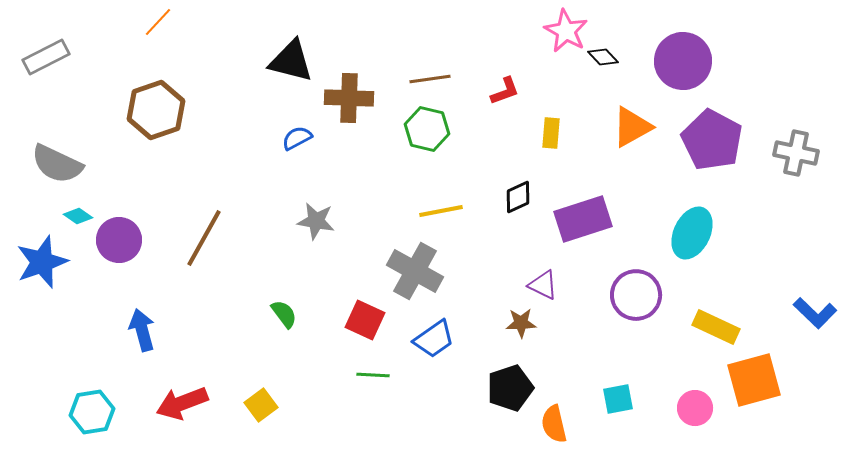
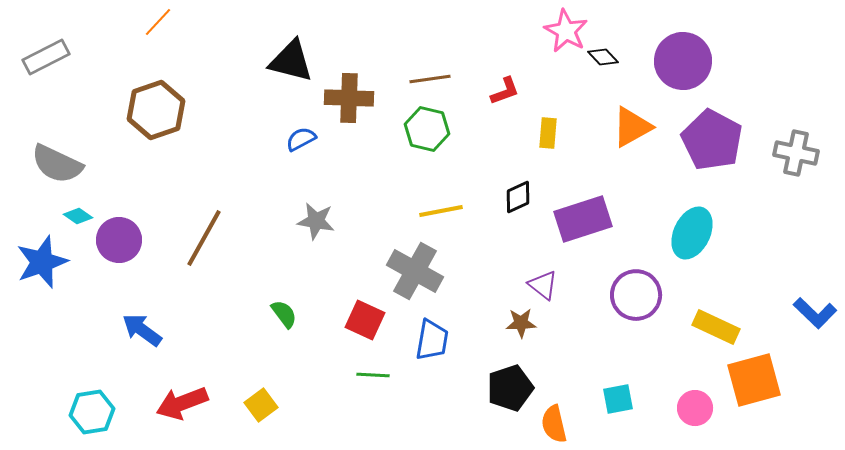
yellow rectangle at (551, 133): moved 3 px left
blue semicircle at (297, 138): moved 4 px right, 1 px down
purple triangle at (543, 285): rotated 12 degrees clockwise
blue arrow at (142, 330): rotated 39 degrees counterclockwise
blue trapezoid at (434, 339): moved 2 px left, 1 px down; rotated 45 degrees counterclockwise
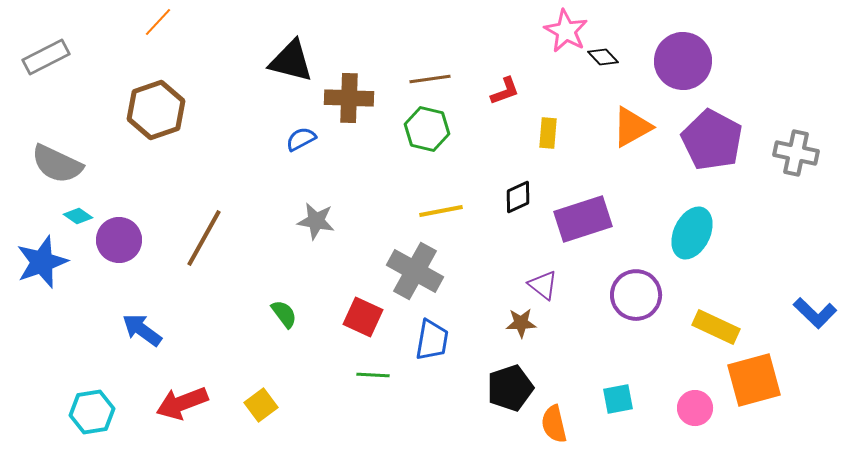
red square at (365, 320): moved 2 px left, 3 px up
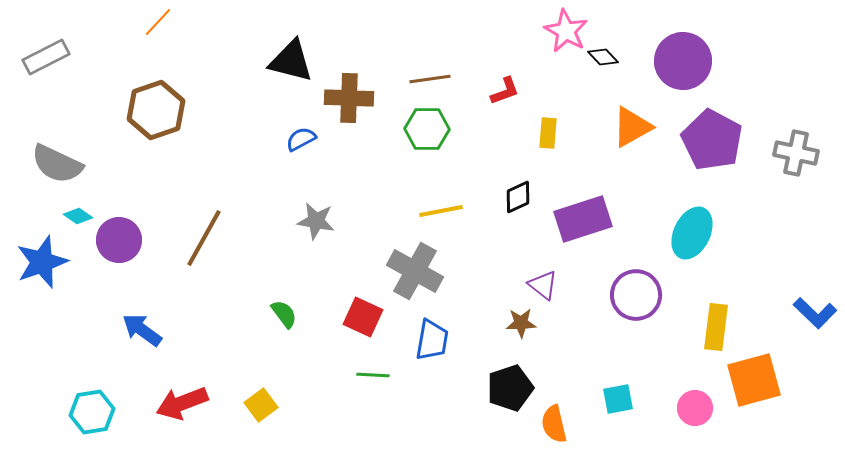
green hexagon at (427, 129): rotated 12 degrees counterclockwise
yellow rectangle at (716, 327): rotated 72 degrees clockwise
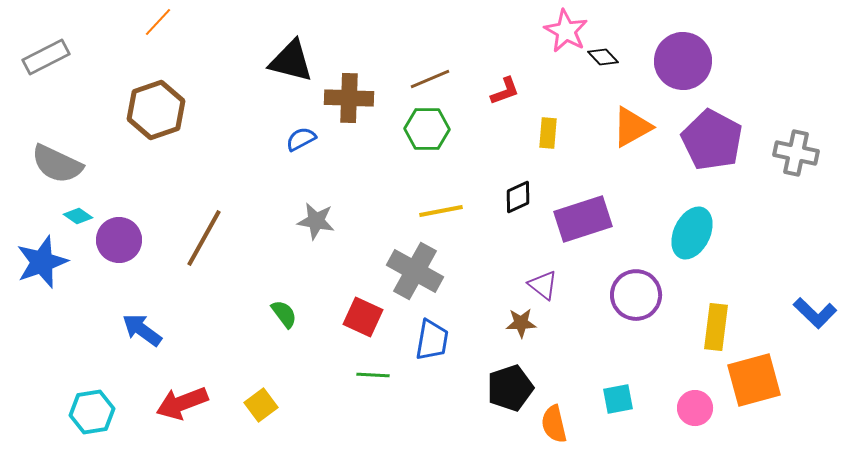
brown line at (430, 79): rotated 15 degrees counterclockwise
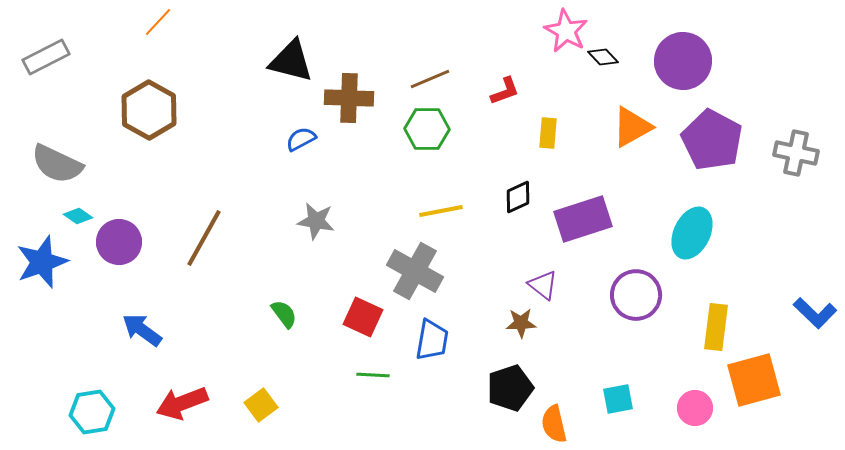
brown hexagon at (156, 110): moved 7 px left; rotated 12 degrees counterclockwise
purple circle at (119, 240): moved 2 px down
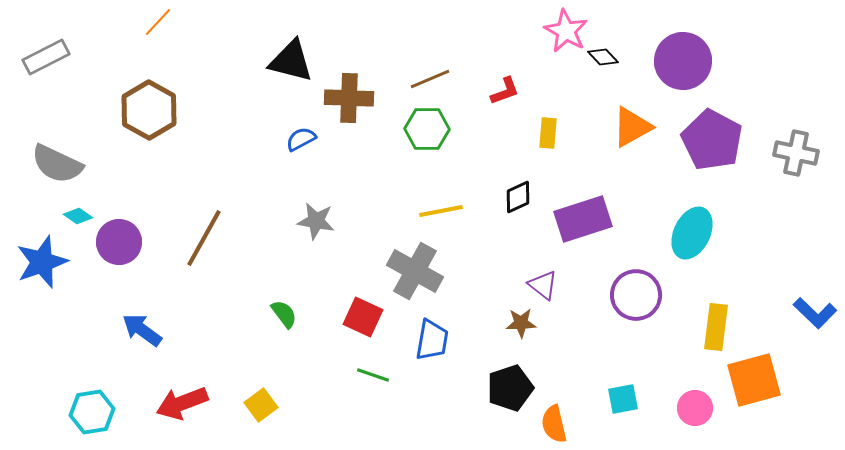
green line at (373, 375): rotated 16 degrees clockwise
cyan square at (618, 399): moved 5 px right
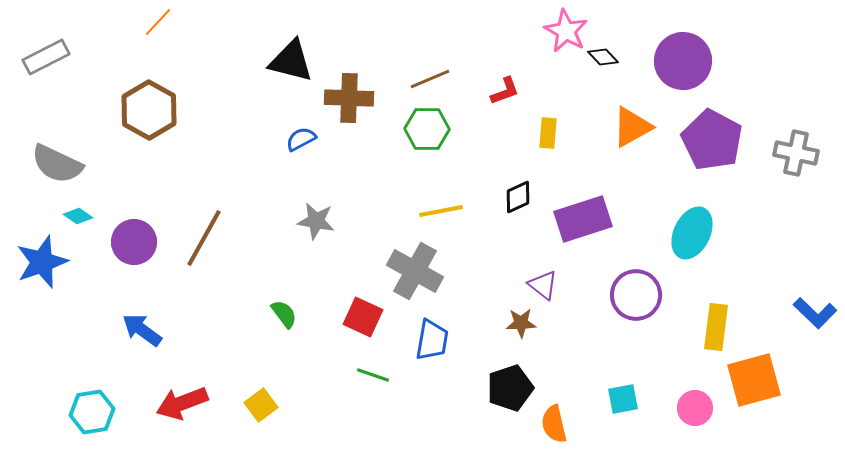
purple circle at (119, 242): moved 15 px right
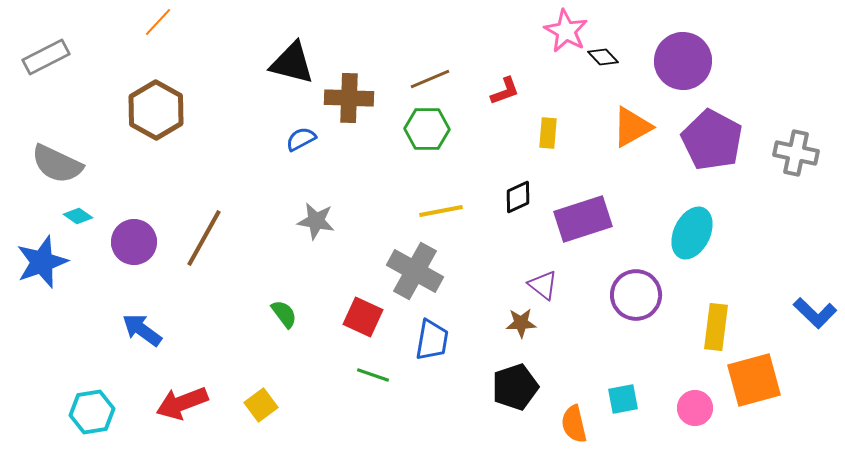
black triangle at (291, 61): moved 1 px right, 2 px down
brown hexagon at (149, 110): moved 7 px right
black pentagon at (510, 388): moved 5 px right, 1 px up
orange semicircle at (554, 424): moved 20 px right
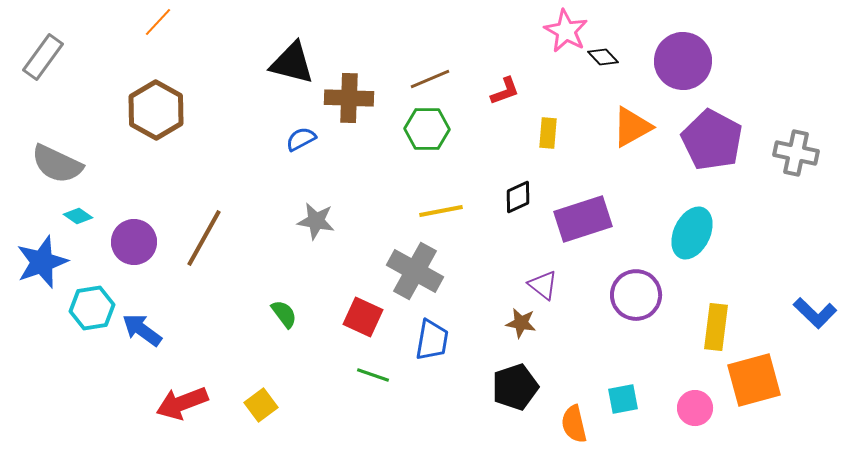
gray rectangle at (46, 57): moved 3 px left; rotated 27 degrees counterclockwise
brown star at (521, 323): rotated 12 degrees clockwise
cyan hexagon at (92, 412): moved 104 px up
